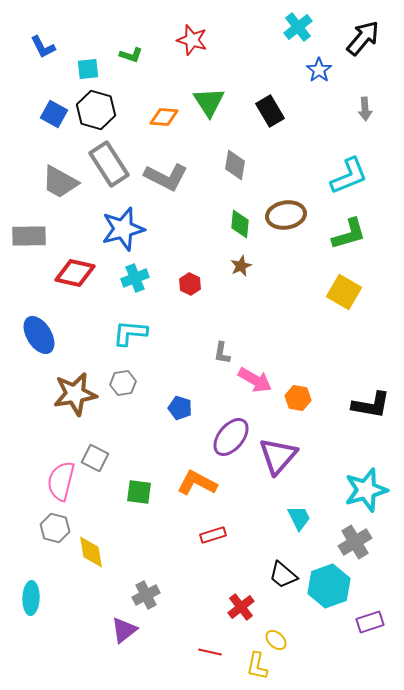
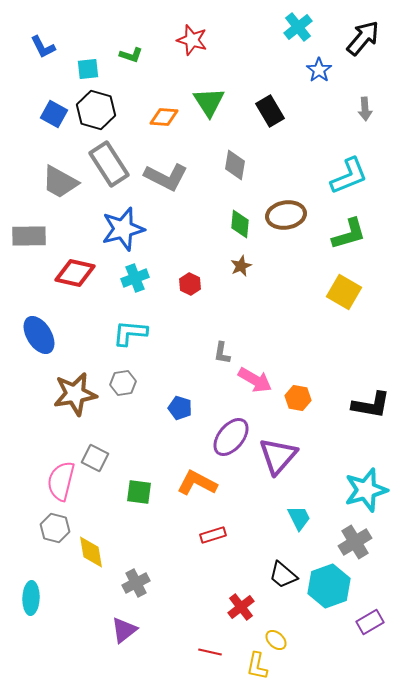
gray cross at (146, 595): moved 10 px left, 12 px up
purple rectangle at (370, 622): rotated 12 degrees counterclockwise
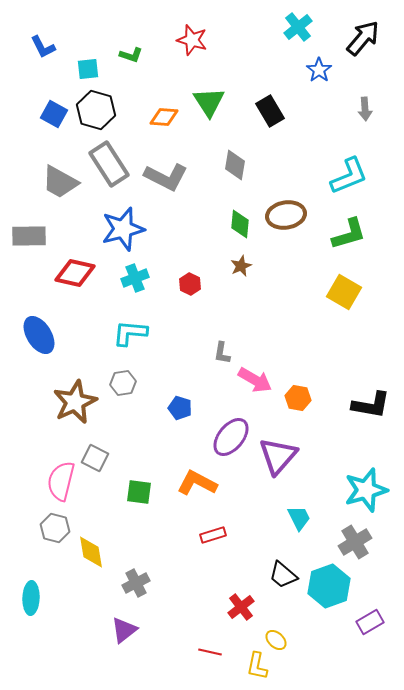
brown star at (75, 394): moved 8 px down; rotated 15 degrees counterclockwise
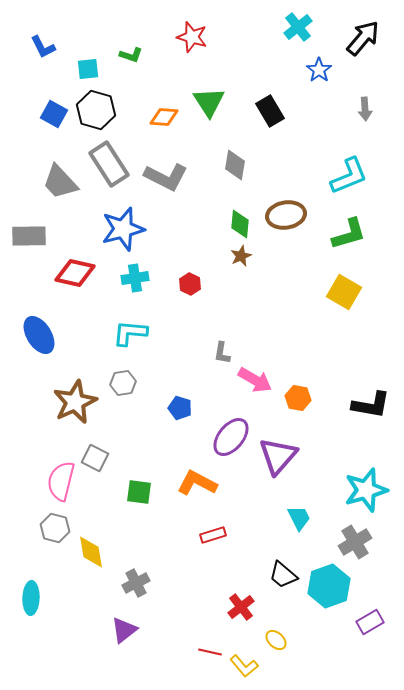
red star at (192, 40): moved 3 px up
gray trapezoid at (60, 182): rotated 18 degrees clockwise
brown star at (241, 266): moved 10 px up
cyan cross at (135, 278): rotated 12 degrees clockwise
yellow L-shape at (257, 666): moved 13 px left; rotated 52 degrees counterclockwise
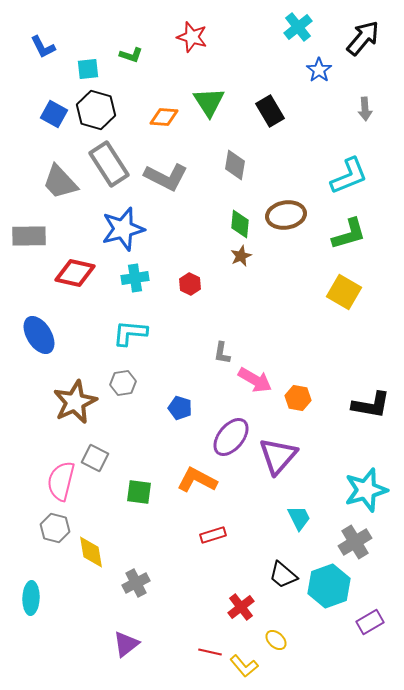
orange L-shape at (197, 483): moved 3 px up
purple triangle at (124, 630): moved 2 px right, 14 px down
